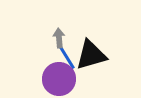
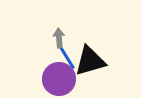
black triangle: moved 1 px left, 6 px down
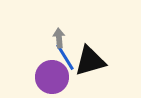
blue line: moved 1 px left, 1 px down
purple circle: moved 7 px left, 2 px up
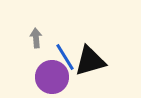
gray arrow: moved 23 px left
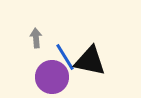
black triangle: rotated 28 degrees clockwise
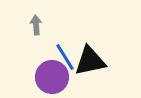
gray arrow: moved 13 px up
black triangle: rotated 24 degrees counterclockwise
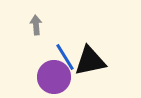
purple circle: moved 2 px right
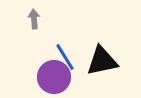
gray arrow: moved 2 px left, 6 px up
black triangle: moved 12 px right
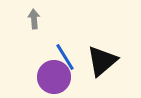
black triangle: rotated 28 degrees counterclockwise
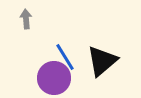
gray arrow: moved 8 px left
purple circle: moved 1 px down
